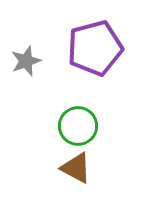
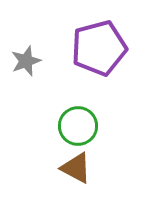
purple pentagon: moved 4 px right
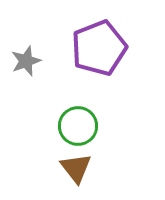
purple pentagon: rotated 6 degrees counterclockwise
brown triangle: rotated 24 degrees clockwise
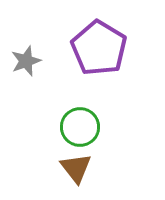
purple pentagon: rotated 20 degrees counterclockwise
green circle: moved 2 px right, 1 px down
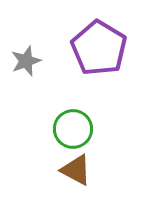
green circle: moved 7 px left, 2 px down
brown triangle: moved 2 px down; rotated 24 degrees counterclockwise
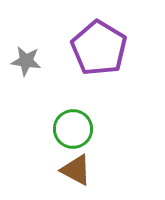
gray star: rotated 28 degrees clockwise
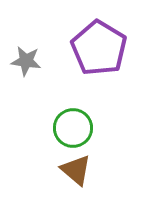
green circle: moved 1 px up
brown triangle: rotated 12 degrees clockwise
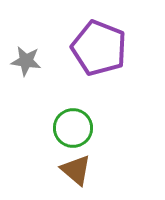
purple pentagon: rotated 10 degrees counterclockwise
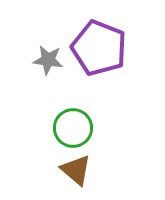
gray star: moved 22 px right, 1 px up
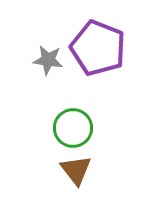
purple pentagon: moved 1 px left
brown triangle: rotated 12 degrees clockwise
